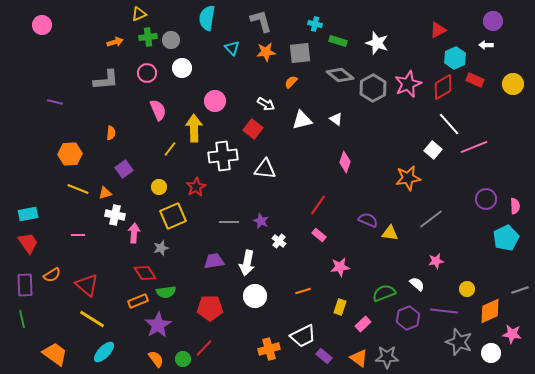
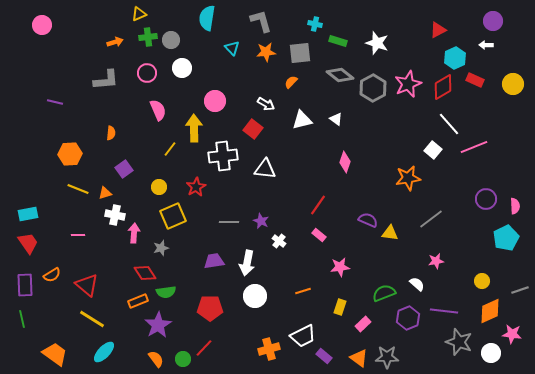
yellow circle at (467, 289): moved 15 px right, 8 px up
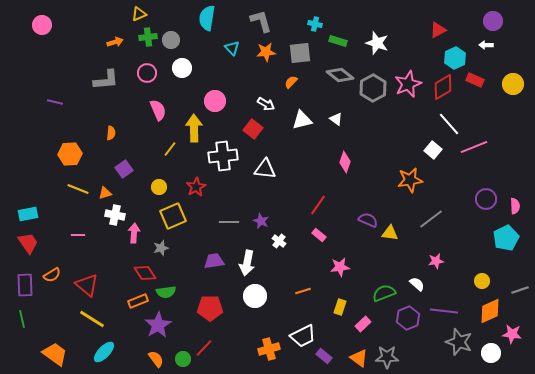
orange star at (408, 178): moved 2 px right, 2 px down
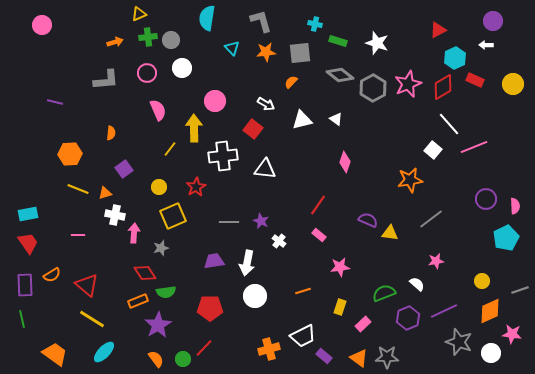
purple line at (444, 311): rotated 32 degrees counterclockwise
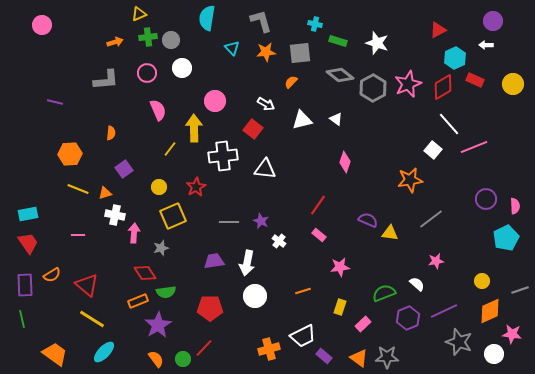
white circle at (491, 353): moved 3 px right, 1 px down
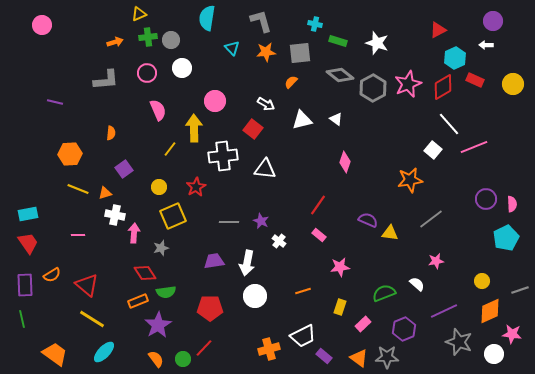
pink semicircle at (515, 206): moved 3 px left, 2 px up
purple hexagon at (408, 318): moved 4 px left, 11 px down
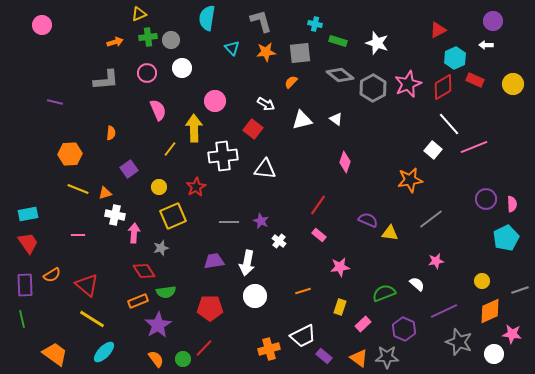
purple square at (124, 169): moved 5 px right
red diamond at (145, 273): moved 1 px left, 2 px up
purple hexagon at (404, 329): rotated 15 degrees counterclockwise
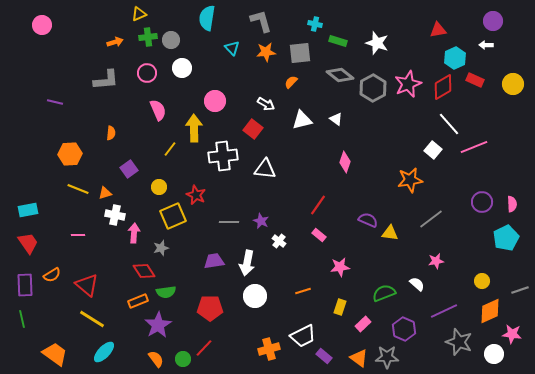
red triangle at (438, 30): rotated 18 degrees clockwise
red star at (196, 187): moved 8 px down; rotated 18 degrees counterclockwise
purple circle at (486, 199): moved 4 px left, 3 px down
cyan rectangle at (28, 214): moved 4 px up
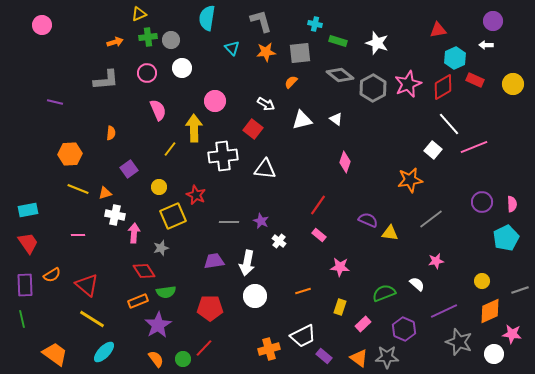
pink star at (340, 267): rotated 12 degrees clockwise
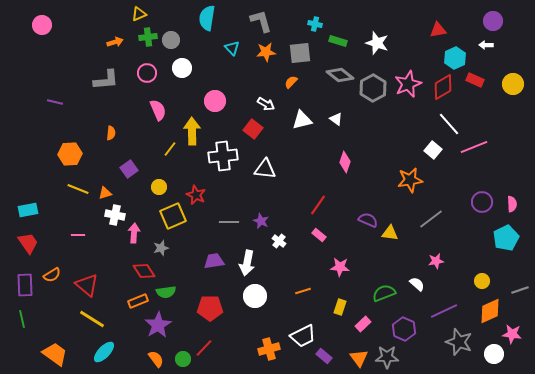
yellow arrow at (194, 128): moved 2 px left, 3 px down
orange triangle at (359, 358): rotated 18 degrees clockwise
